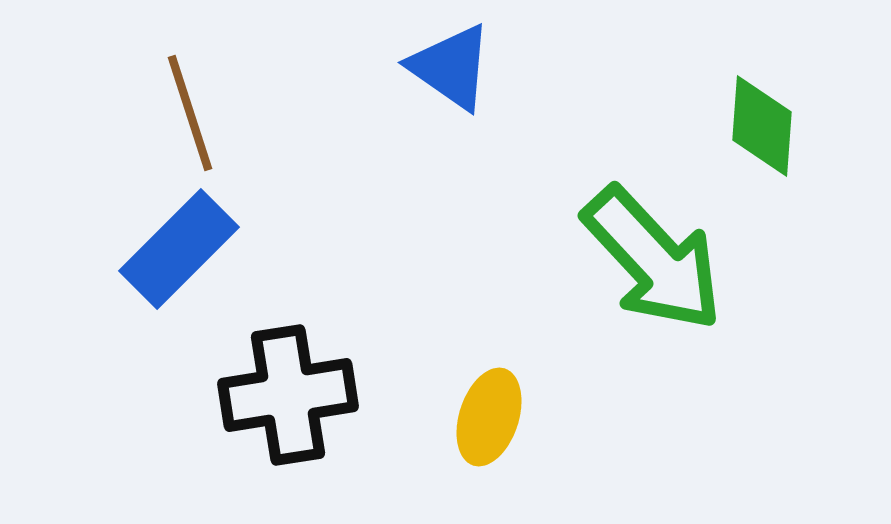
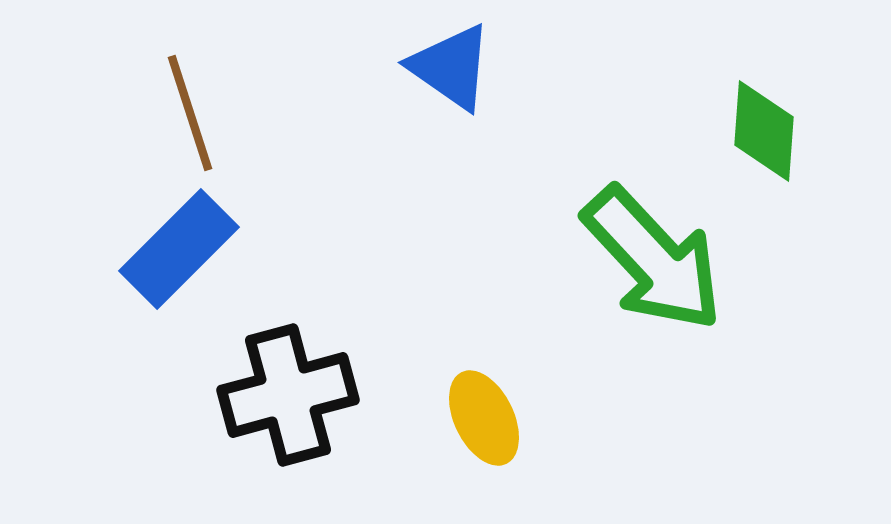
green diamond: moved 2 px right, 5 px down
black cross: rotated 6 degrees counterclockwise
yellow ellipse: moved 5 px left, 1 px down; rotated 44 degrees counterclockwise
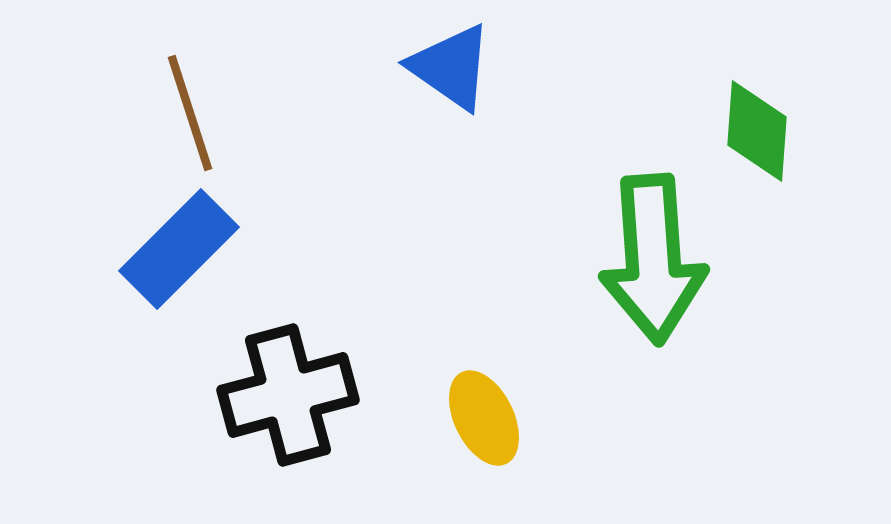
green diamond: moved 7 px left
green arrow: rotated 39 degrees clockwise
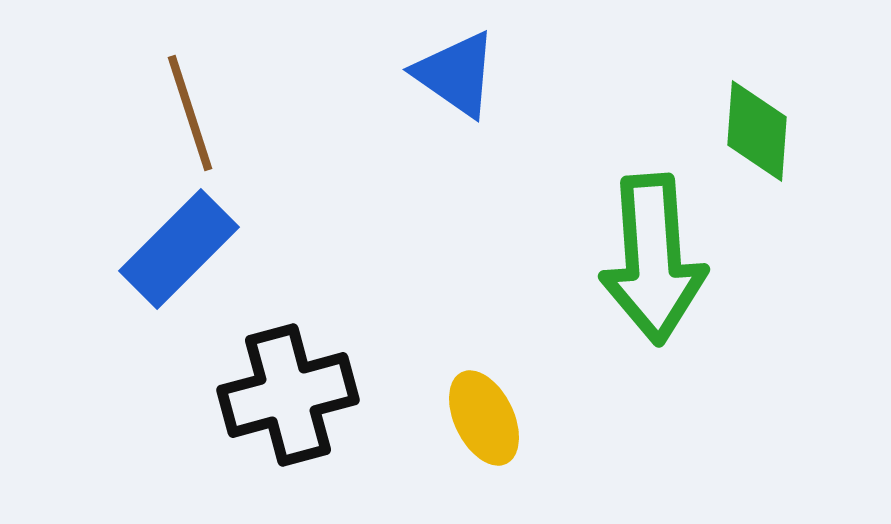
blue triangle: moved 5 px right, 7 px down
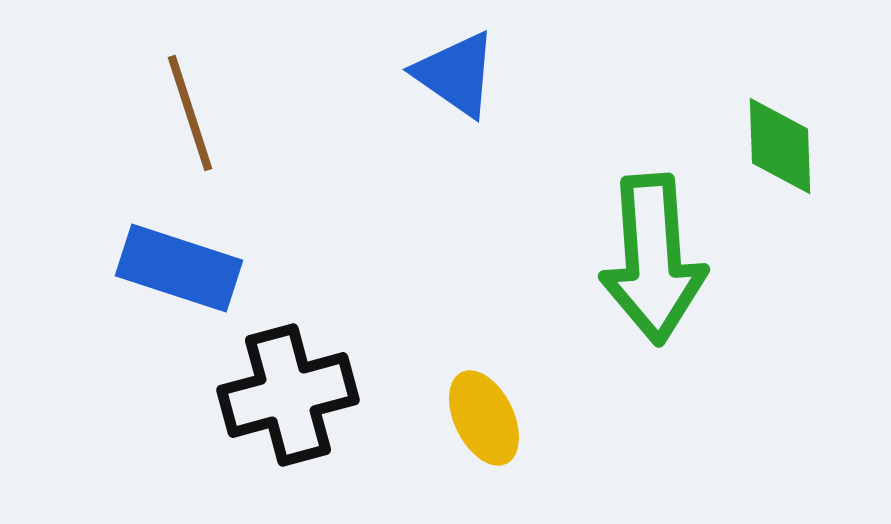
green diamond: moved 23 px right, 15 px down; rotated 6 degrees counterclockwise
blue rectangle: moved 19 px down; rotated 63 degrees clockwise
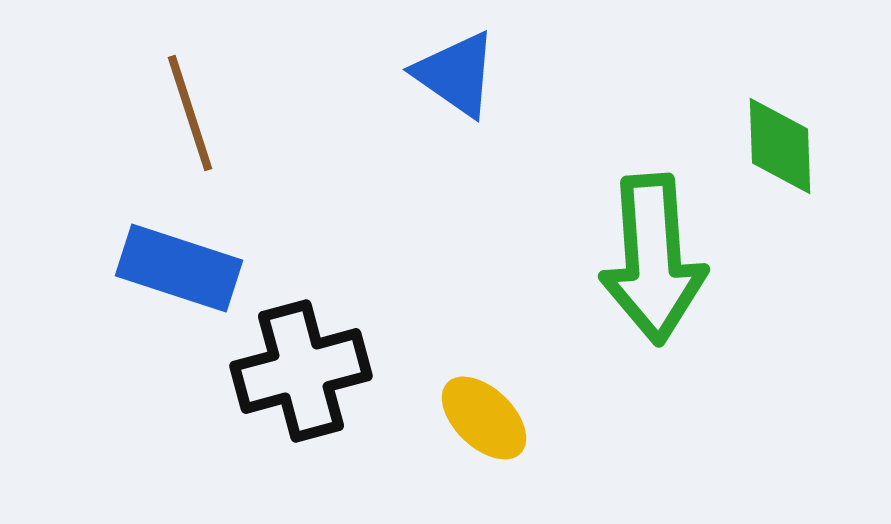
black cross: moved 13 px right, 24 px up
yellow ellipse: rotated 20 degrees counterclockwise
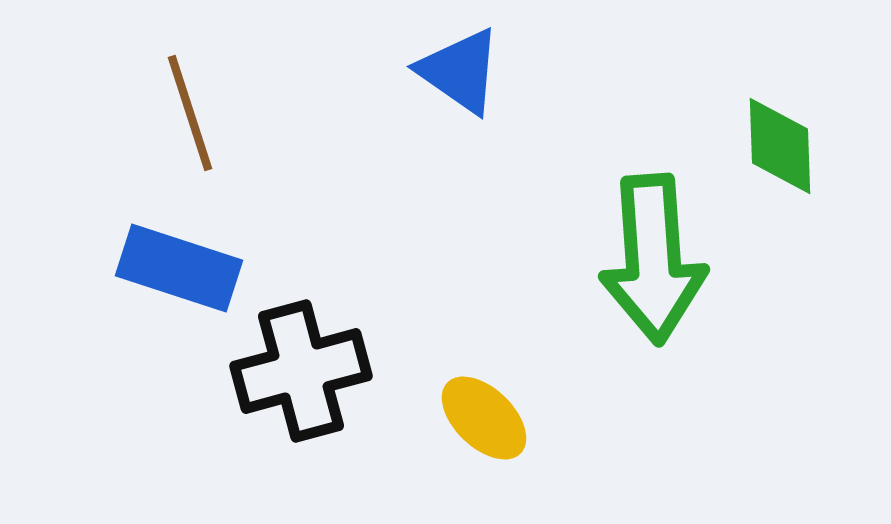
blue triangle: moved 4 px right, 3 px up
